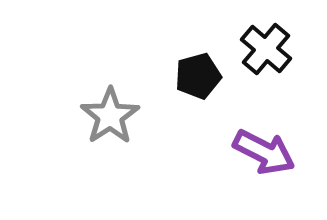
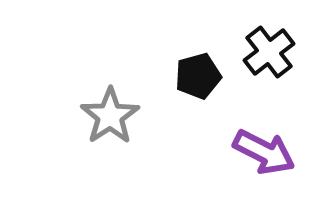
black cross: moved 3 px right, 3 px down; rotated 12 degrees clockwise
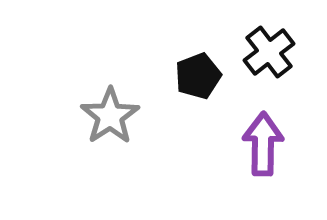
black pentagon: rotated 6 degrees counterclockwise
purple arrow: moved 1 px left, 8 px up; rotated 116 degrees counterclockwise
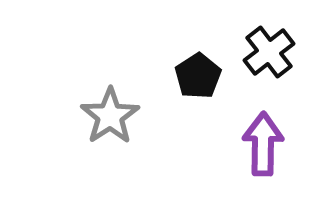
black pentagon: rotated 12 degrees counterclockwise
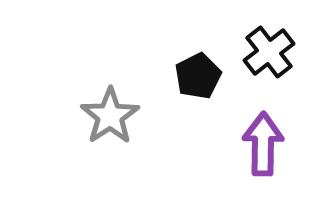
black pentagon: rotated 6 degrees clockwise
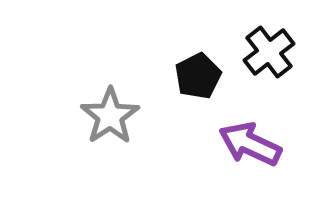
purple arrow: moved 13 px left; rotated 66 degrees counterclockwise
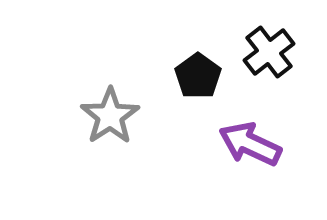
black pentagon: rotated 9 degrees counterclockwise
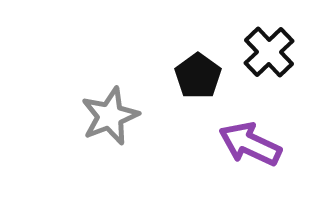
black cross: rotated 6 degrees counterclockwise
gray star: rotated 12 degrees clockwise
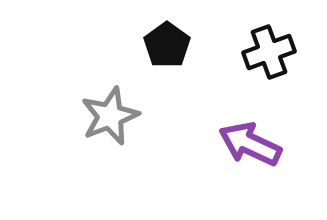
black cross: rotated 24 degrees clockwise
black pentagon: moved 31 px left, 31 px up
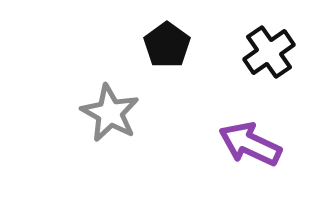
black cross: rotated 15 degrees counterclockwise
gray star: moved 3 px up; rotated 22 degrees counterclockwise
